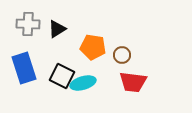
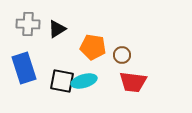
black square: moved 5 px down; rotated 15 degrees counterclockwise
cyan ellipse: moved 1 px right, 2 px up
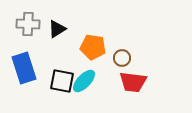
brown circle: moved 3 px down
cyan ellipse: rotated 30 degrees counterclockwise
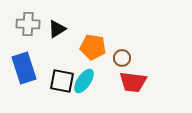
cyan ellipse: rotated 10 degrees counterclockwise
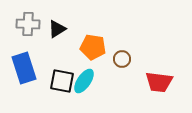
brown circle: moved 1 px down
red trapezoid: moved 26 px right
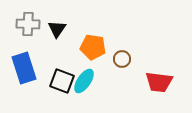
black triangle: rotated 24 degrees counterclockwise
black square: rotated 10 degrees clockwise
